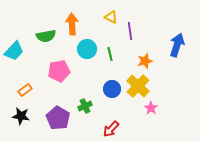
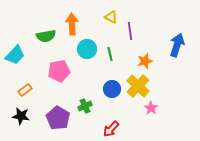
cyan trapezoid: moved 1 px right, 4 px down
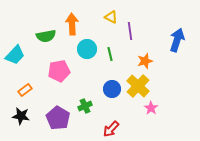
blue arrow: moved 5 px up
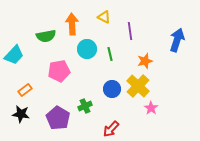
yellow triangle: moved 7 px left
cyan trapezoid: moved 1 px left
black star: moved 2 px up
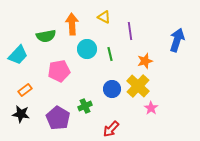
cyan trapezoid: moved 4 px right
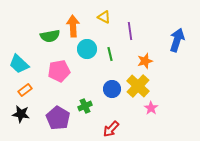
orange arrow: moved 1 px right, 2 px down
green semicircle: moved 4 px right
cyan trapezoid: moved 1 px right, 9 px down; rotated 90 degrees clockwise
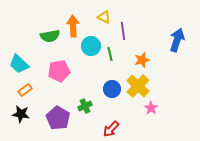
purple line: moved 7 px left
cyan circle: moved 4 px right, 3 px up
orange star: moved 3 px left, 1 px up
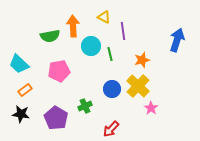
purple pentagon: moved 2 px left
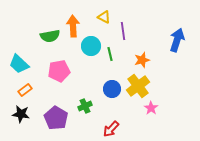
yellow cross: rotated 10 degrees clockwise
